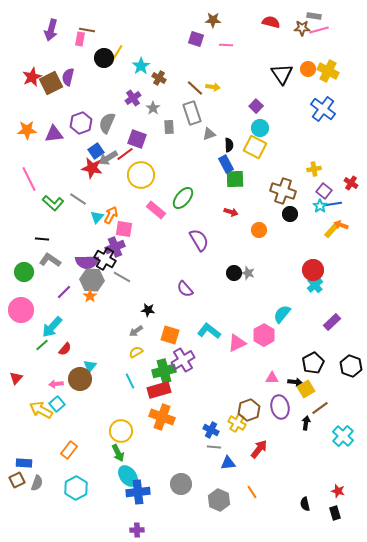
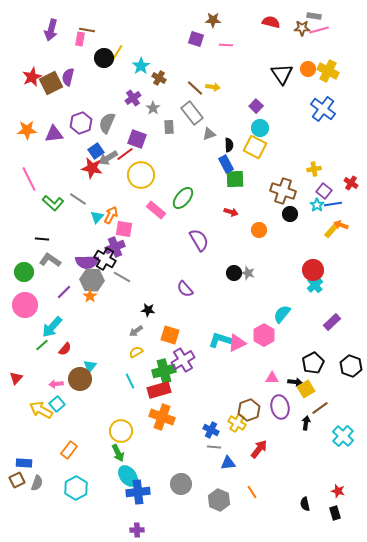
gray rectangle at (192, 113): rotated 20 degrees counterclockwise
cyan star at (320, 206): moved 3 px left, 1 px up
pink circle at (21, 310): moved 4 px right, 5 px up
cyan L-shape at (209, 331): moved 11 px right, 9 px down; rotated 20 degrees counterclockwise
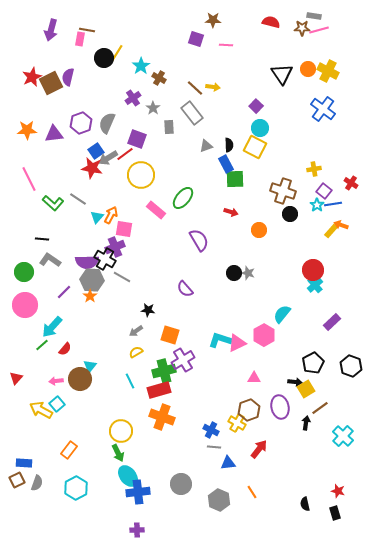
gray triangle at (209, 134): moved 3 px left, 12 px down
pink triangle at (272, 378): moved 18 px left
pink arrow at (56, 384): moved 3 px up
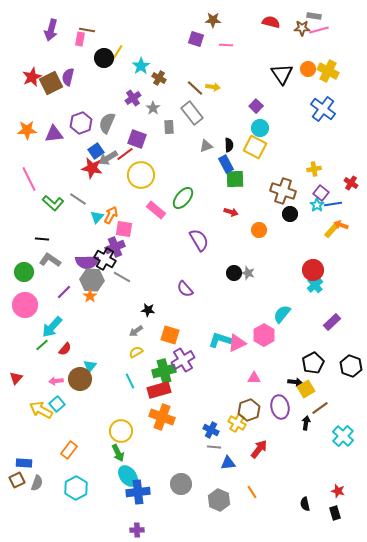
purple square at (324, 191): moved 3 px left, 2 px down
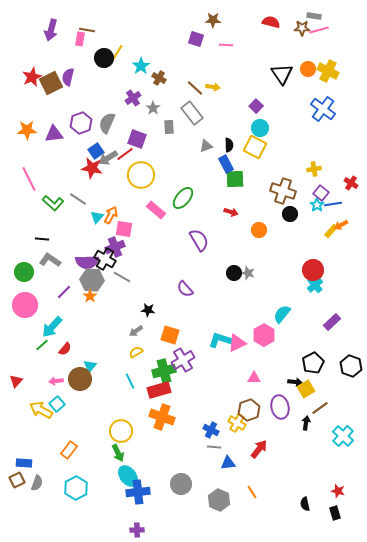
orange arrow at (341, 225): rotated 48 degrees counterclockwise
red triangle at (16, 378): moved 3 px down
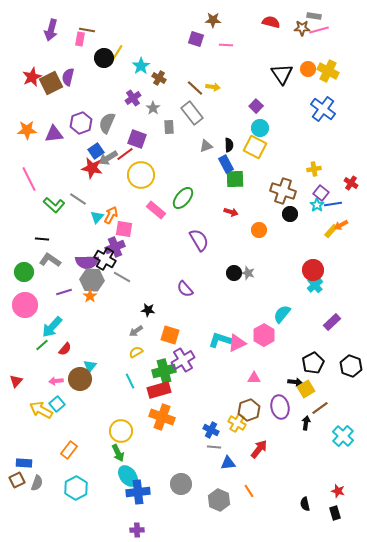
green L-shape at (53, 203): moved 1 px right, 2 px down
purple line at (64, 292): rotated 28 degrees clockwise
orange line at (252, 492): moved 3 px left, 1 px up
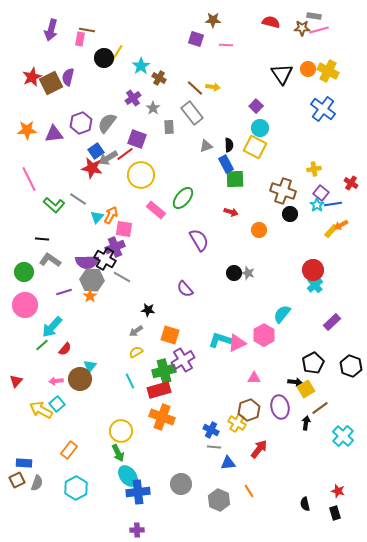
gray semicircle at (107, 123): rotated 15 degrees clockwise
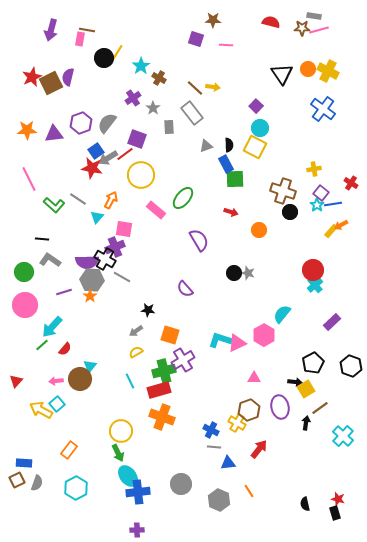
black circle at (290, 214): moved 2 px up
orange arrow at (111, 215): moved 15 px up
red star at (338, 491): moved 8 px down
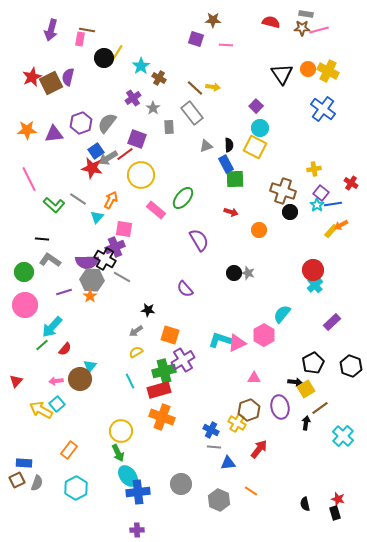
gray rectangle at (314, 16): moved 8 px left, 2 px up
orange line at (249, 491): moved 2 px right; rotated 24 degrees counterclockwise
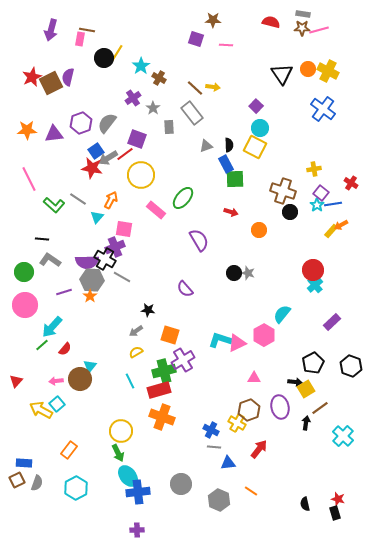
gray rectangle at (306, 14): moved 3 px left
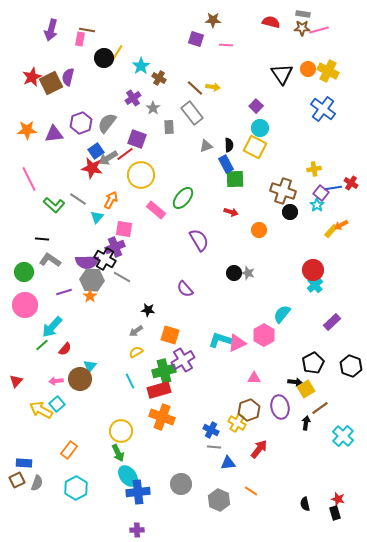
blue line at (333, 204): moved 16 px up
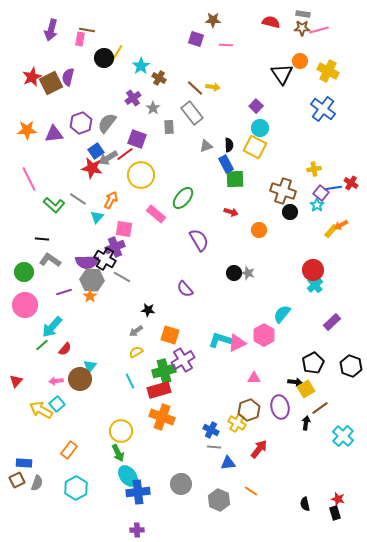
orange circle at (308, 69): moved 8 px left, 8 px up
pink rectangle at (156, 210): moved 4 px down
